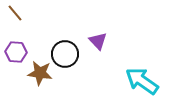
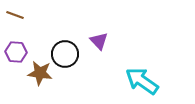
brown line: moved 2 px down; rotated 30 degrees counterclockwise
purple triangle: moved 1 px right
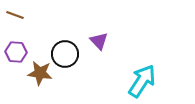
cyan arrow: rotated 88 degrees clockwise
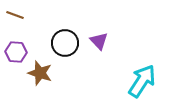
black circle: moved 11 px up
brown star: rotated 10 degrees clockwise
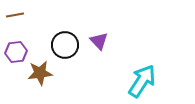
brown line: rotated 30 degrees counterclockwise
black circle: moved 2 px down
purple hexagon: rotated 10 degrees counterclockwise
brown star: rotated 25 degrees counterclockwise
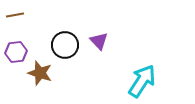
brown star: rotated 25 degrees clockwise
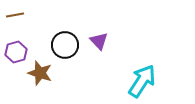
purple hexagon: rotated 10 degrees counterclockwise
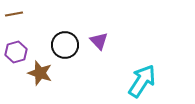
brown line: moved 1 px left, 1 px up
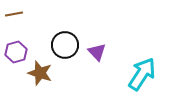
purple triangle: moved 2 px left, 11 px down
cyan arrow: moved 7 px up
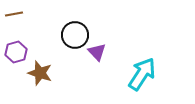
black circle: moved 10 px right, 10 px up
